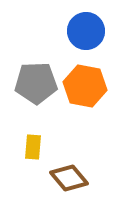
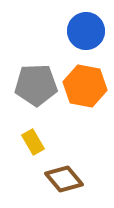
gray pentagon: moved 2 px down
yellow rectangle: moved 5 px up; rotated 35 degrees counterclockwise
brown diamond: moved 5 px left, 1 px down
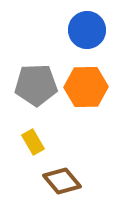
blue circle: moved 1 px right, 1 px up
orange hexagon: moved 1 px right, 1 px down; rotated 12 degrees counterclockwise
brown diamond: moved 2 px left, 2 px down
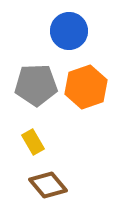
blue circle: moved 18 px left, 1 px down
orange hexagon: rotated 18 degrees counterclockwise
brown diamond: moved 14 px left, 4 px down
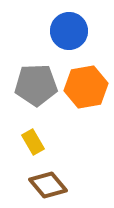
orange hexagon: rotated 9 degrees clockwise
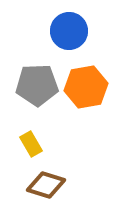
gray pentagon: moved 1 px right
yellow rectangle: moved 2 px left, 2 px down
brown diamond: moved 2 px left; rotated 33 degrees counterclockwise
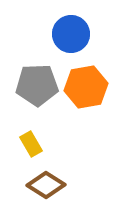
blue circle: moved 2 px right, 3 px down
brown diamond: rotated 15 degrees clockwise
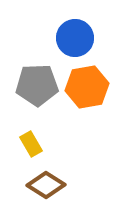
blue circle: moved 4 px right, 4 px down
orange hexagon: moved 1 px right
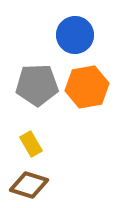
blue circle: moved 3 px up
brown diamond: moved 17 px left; rotated 15 degrees counterclockwise
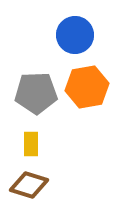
gray pentagon: moved 1 px left, 8 px down
yellow rectangle: rotated 30 degrees clockwise
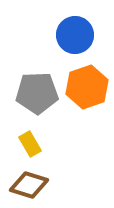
orange hexagon: rotated 9 degrees counterclockwise
gray pentagon: moved 1 px right
yellow rectangle: moved 1 px left; rotated 30 degrees counterclockwise
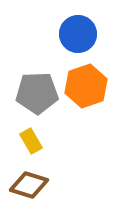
blue circle: moved 3 px right, 1 px up
orange hexagon: moved 1 px left, 1 px up
yellow rectangle: moved 1 px right, 3 px up
